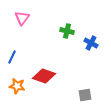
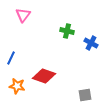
pink triangle: moved 1 px right, 3 px up
blue line: moved 1 px left, 1 px down
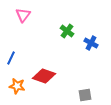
green cross: rotated 24 degrees clockwise
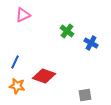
pink triangle: rotated 28 degrees clockwise
blue line: moved 4 px right, 4 px down
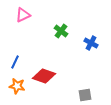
green cross: moved 6 px left
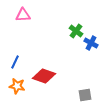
pink triangle: rotated 21 degrees clockwise
green cross: moved 15 px right
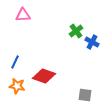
green cross: rotated 16 degrees clockwise
blue cross: moved 1 px right, 1 px up
gray square: rotated 16 degrees clockwise
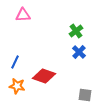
blue cross: moved 13 px left, 10 px down; rotated 16 degrees clockwise
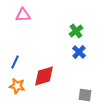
red diamond: rotated 35 degrees counterclockwise
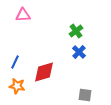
red diamond: moved 4 px up
